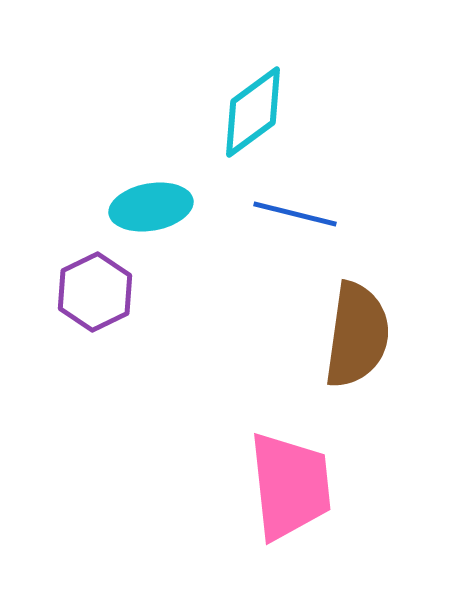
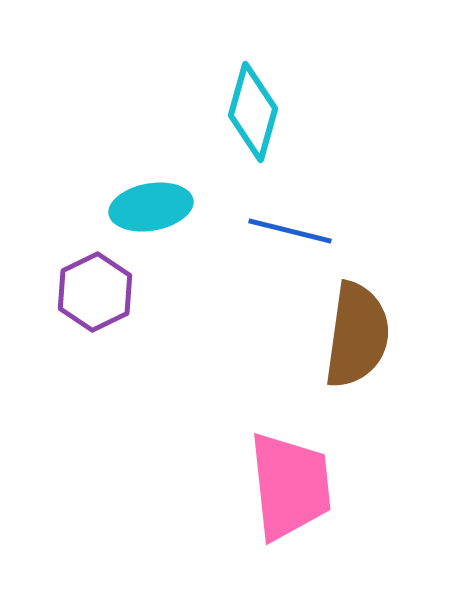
cyan diamond: rotated 38 degrees counterclockwise
blue line: moved 5 px left, 17 px down
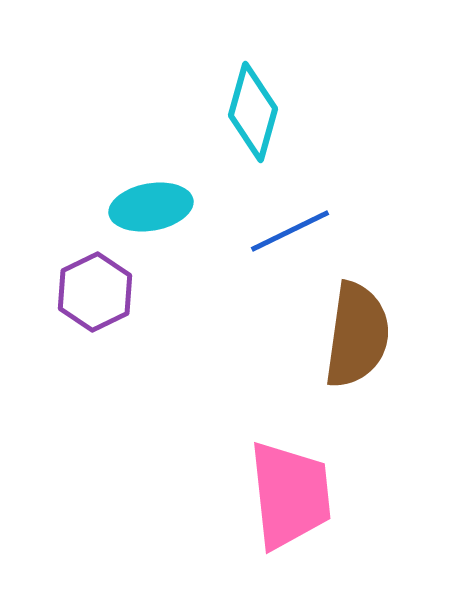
blue line: rotated 40 degrees counterclockwise
pink trapezoid: moved 9 px down
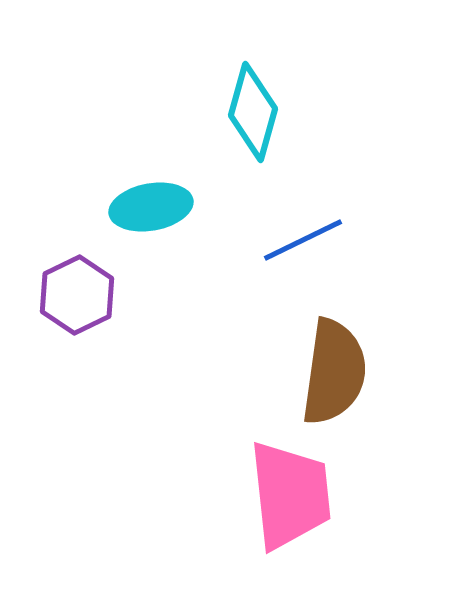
blue line: moved 13 px right, 9 px down
purple hexagon: moved 18 px left, 3 px down
brown semicircle: moved 23 px left, 37 px down
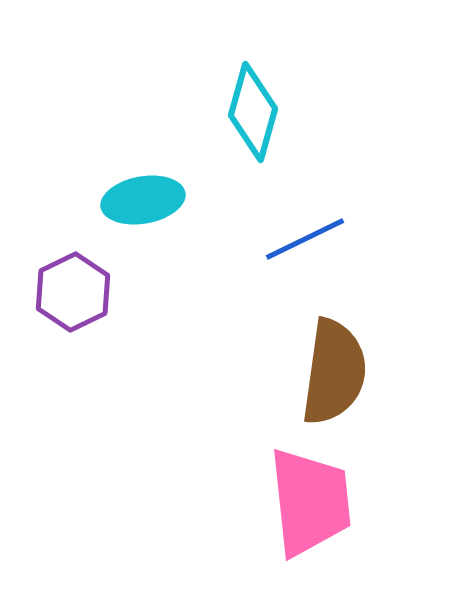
cyan ellipse: moved 8 px left, 7 px up
blue line: moved 2 px right, 1 px up
purple hexagon: moved 4 px left, 3 px up
pink trapezoid: moved 20 px right, 7 px down
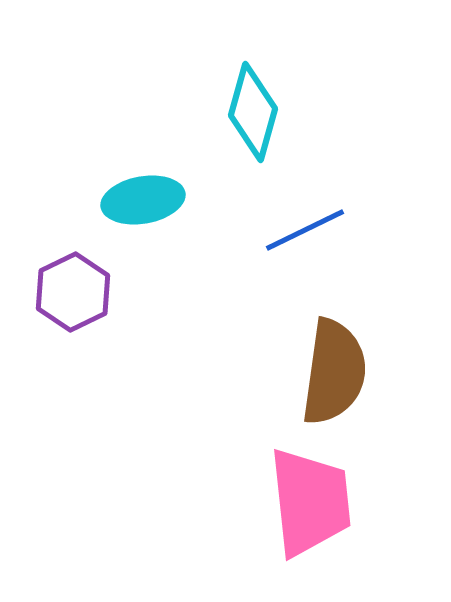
blue line: moved 9 px up
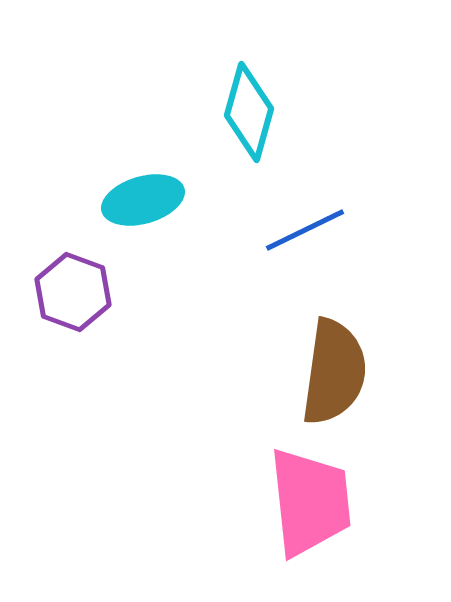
cyan diamond: moved 4 px left
cyan ellipse: rotated 6 degrees counterclockwise
purple hexagon: rotated 14 degrees counterclockwise
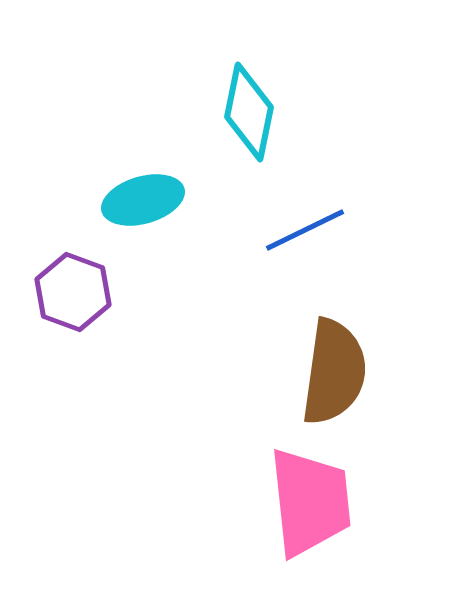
cyan diamond: rotated 4 degrees counterclockwise
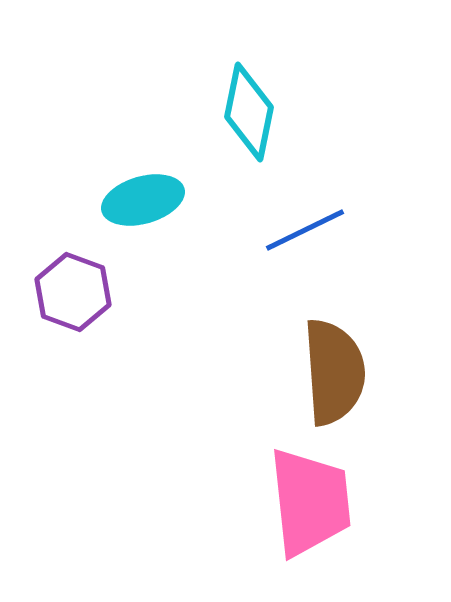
brown semicircle: rotated 12 degrees counterclockwise
